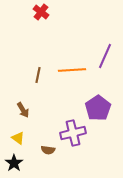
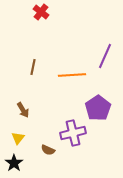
orange line: moved 5 px down
brown line: moved 5 px left, 8 px up
yellow triangle: rotated 32 degrees clockwise
brown semicircle: rotated 16 degrees clockwise
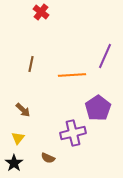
brown line: moved 2 px left, 3 px up
brown arrow: rotated 14 degrees counterclockwise
brown semicircle: moved 8 px down
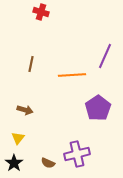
red cross: rotated 21 degrees counterclockwise
brown arrow: moved 2 px right; rotated 28 degrees counterclockwise
purple cross: moved 4 px right, 21 px down
brown semicircle: moved 5 px down
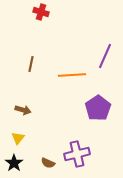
brown arrow: moved 2 px left
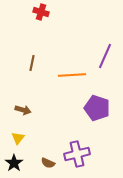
brown line: moved 1 px right, 1 px up
purple pentagon: moved 1 px left; rotated 20 degrees counterclockwise
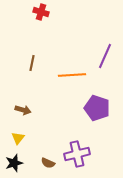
black star: rotated 18 degrees clockwise
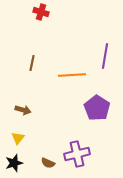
purple line: rotated 15 degrees counterclockwise
purple pentagon: rotated 15 degrees clockwise
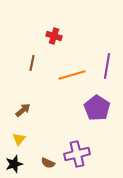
red cross: moved 13 px right, 24 px down
purple line: moved 2 px right, 10 px down
orange line: rotated 12 degrees counterclockwise
brown arrow: rotated 56 degrees counterclockwise
yellow triangle: moved 1 px right, 1 px down
black star: moved 1 px down
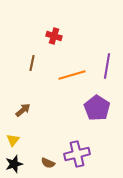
yellow triangle: moved 6 px left, 1 px down
